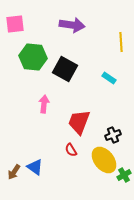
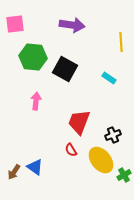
pink arrow: moved 8 px left, 3 px up
yellow ellipse: moved 3 px left
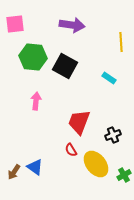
black square: moved 3 px up
yellow ellipse: moved 5 px left, 4 px down
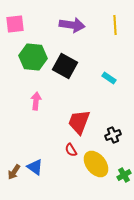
yellow line: moved 6 px left, 17 px up
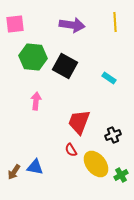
yellow line: moved 3 px up
blue triangle: rotated 24 degrees counterclockwise
green cross: moved 3 px left
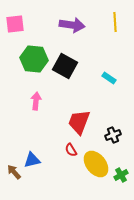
green hexagon: moved 1 px right, 2 px down
blue triangle: moved 3 px left, 7 px up; rotated 24 degrees counterclockwise
brown arrow: rotated 105 degrees clockwise
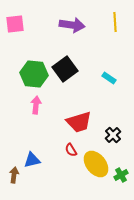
green hexagon: moved 15 px down
black square: moved 3 px down; rotated 25 degrees clockwise
pink arrow: moved 4 px down
red trapezoid: rotated 128 degrees counterclockwise
black cross: rotated 21 degrees counterclockwise
brown arrow: moved 3 px down; rotated 49 degrees clockwise
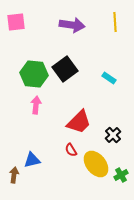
pink square: moved 1 px right, 2 px up
red trapezoid: rotated 28 degrees counterclockwise
